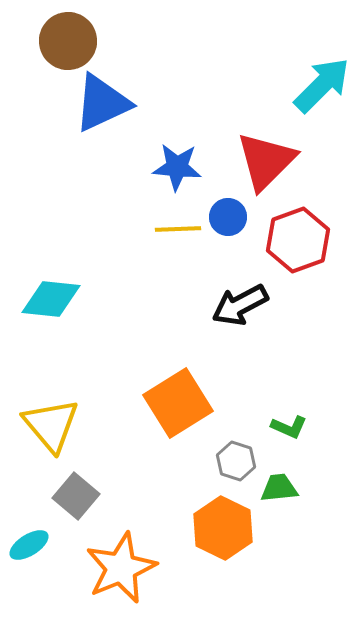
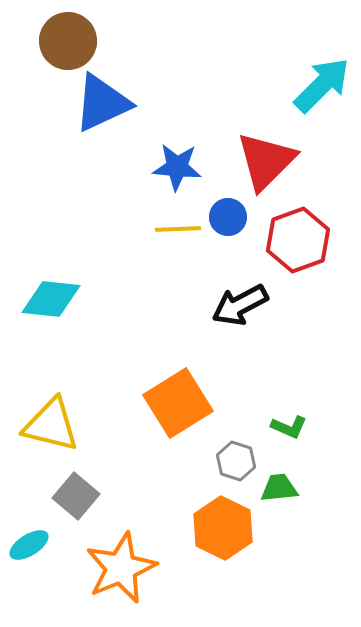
yellow triangle: rotated 36 degrees counterclockwise
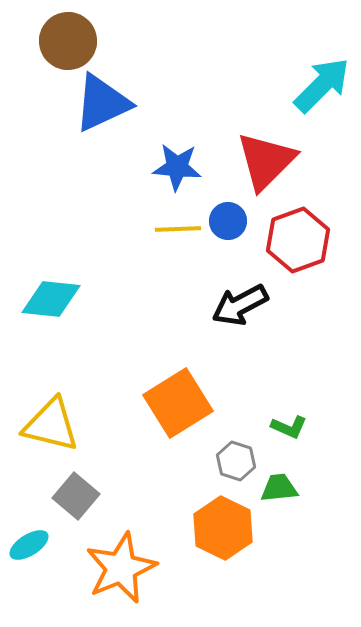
blue circle: moved 4 px down
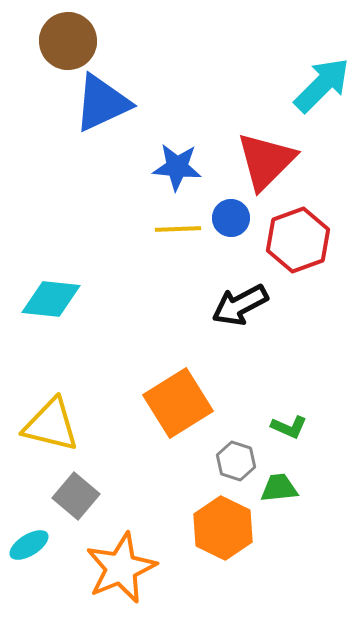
blue circle: moved 3 px right, 3 px up
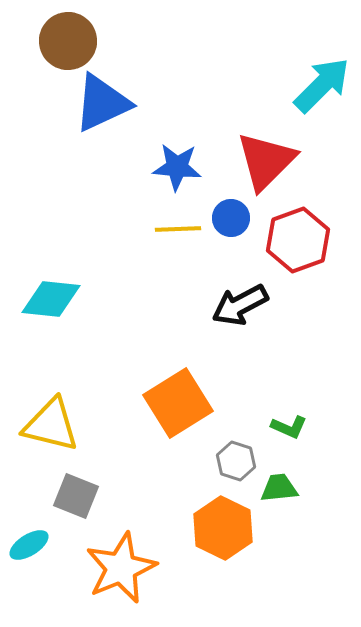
gray square: rotated 18 degrees counterclockwise
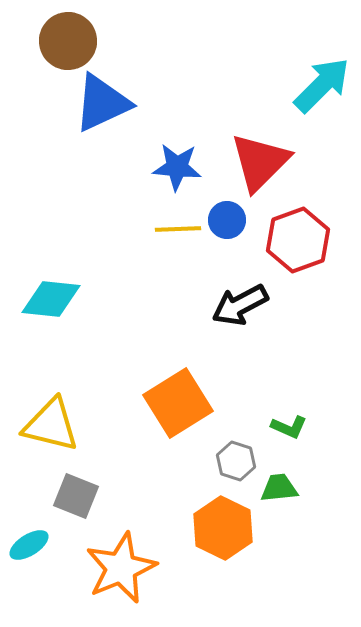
red triangle: moved 6 px left, 1 px down
blue circle: moved 4 px left, 2 px down
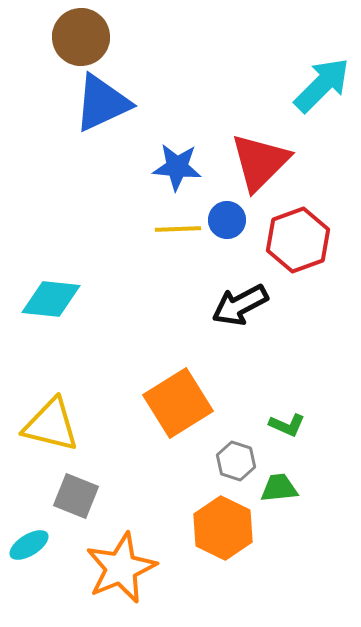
brown circle: moved 13 px right, 4 px up
green L-shape: moved 2 px left, 2 px up
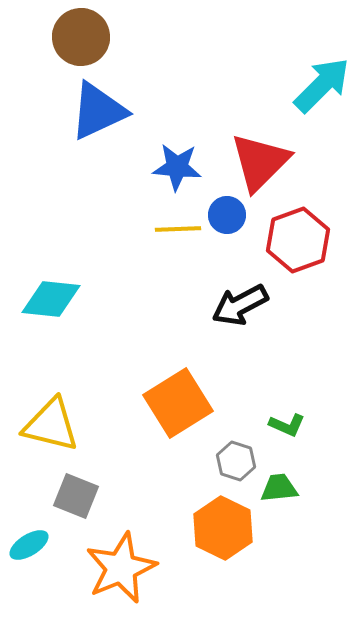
blue triangle: moved 4 px left, 8 px down
blue circle: moved 5 px up
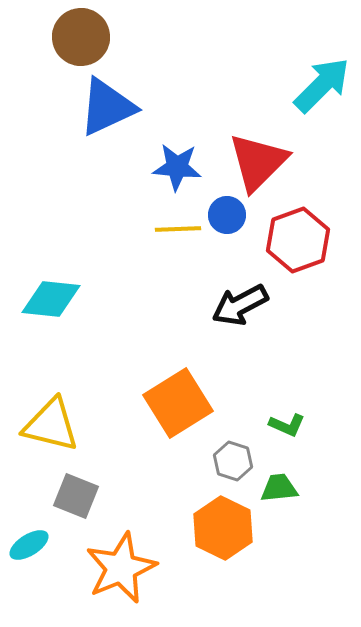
blue triangle: moved 9 px right, 4 px up
red triangle: moved 2 px left
gray hexagon: moved 3 px left
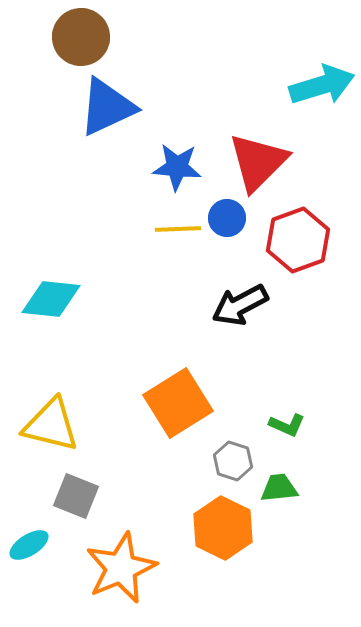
cyan arrow: rotated 28 degrees clockwise
blue circle: moved 3 px down
